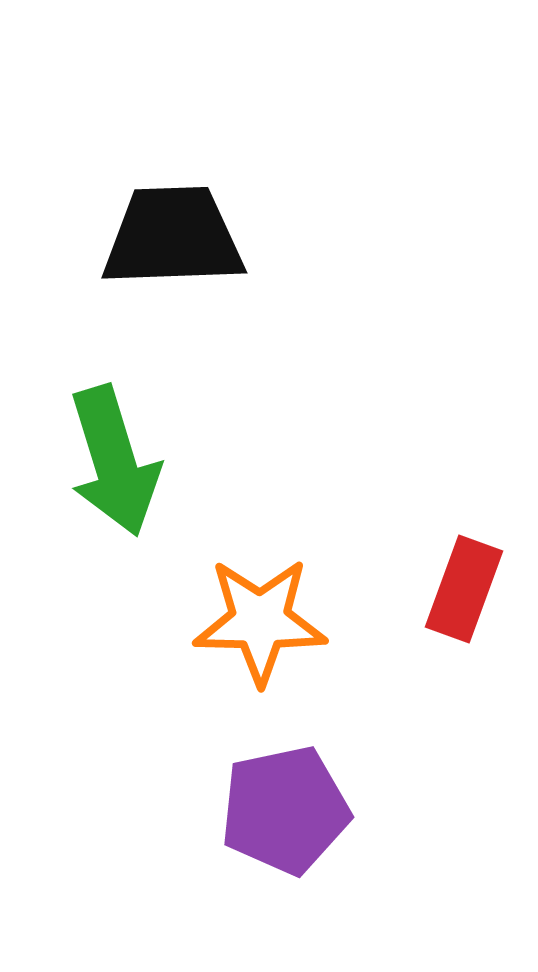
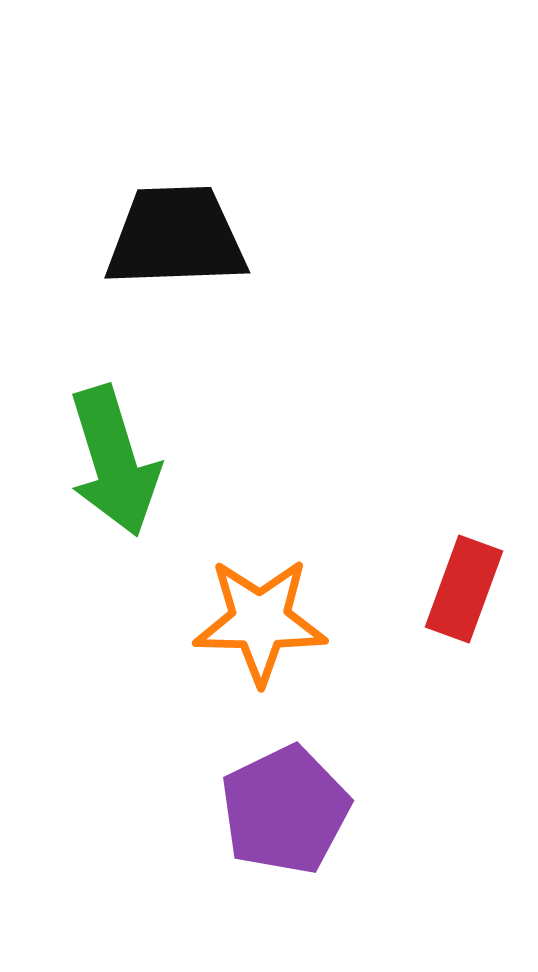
black trapezoid: moved 3 px right
purple pentagon: rotated 14 degrees counterclockwise
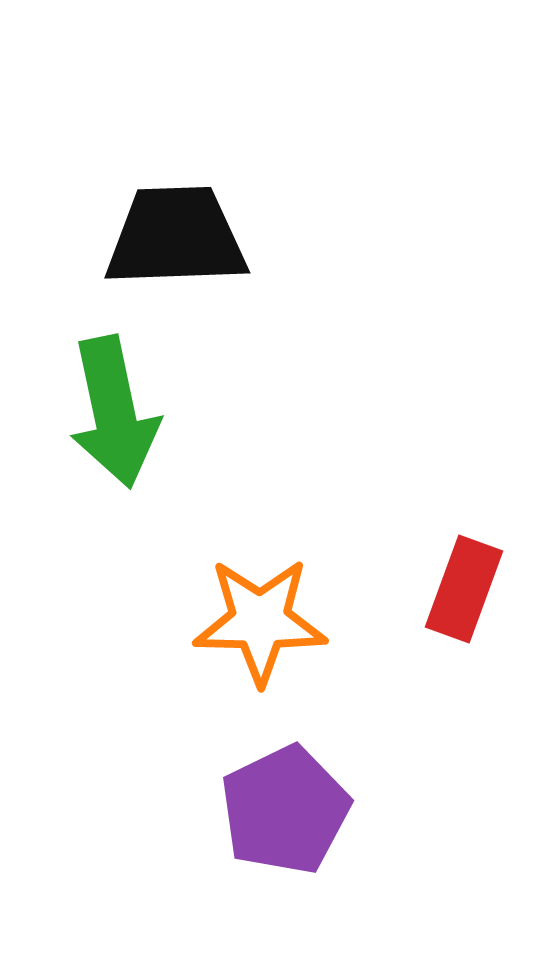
green arrow: moved 49 px up; rotated 5 degrees clockwise
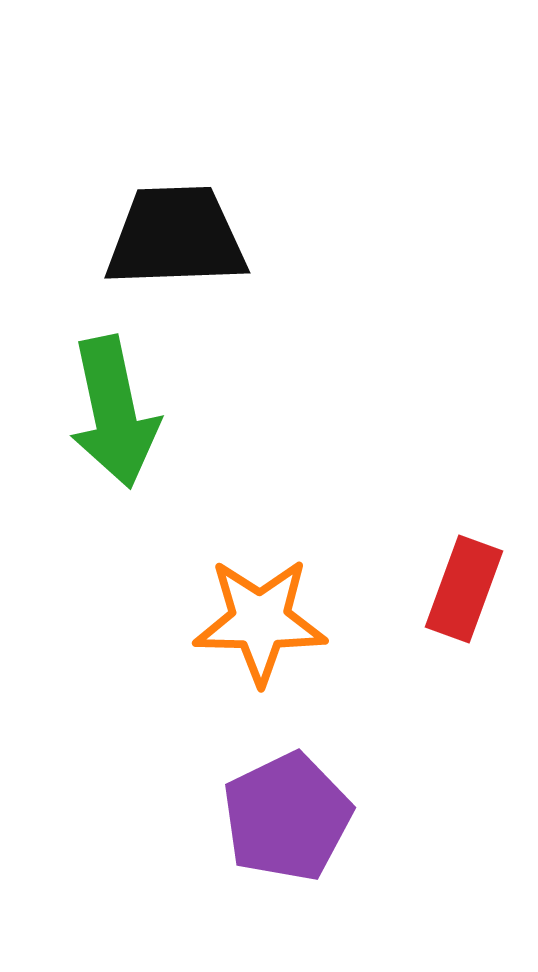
purple pentagon: moved 2 px right, 7 px down
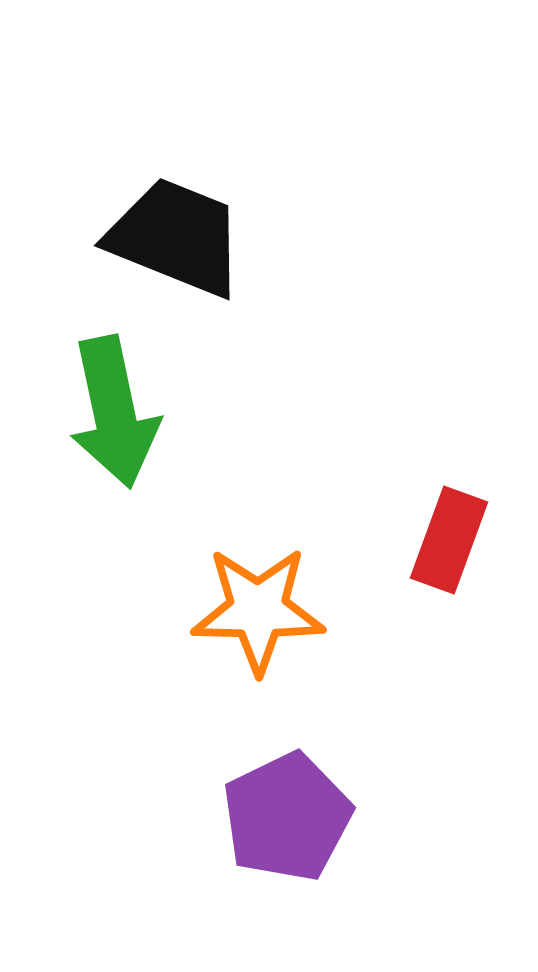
black trapezoid: rotated 24 degrees clockwise
red rectangle: moved 15 px left, 49 px up
orange star: moved 2 px left, 11 px up
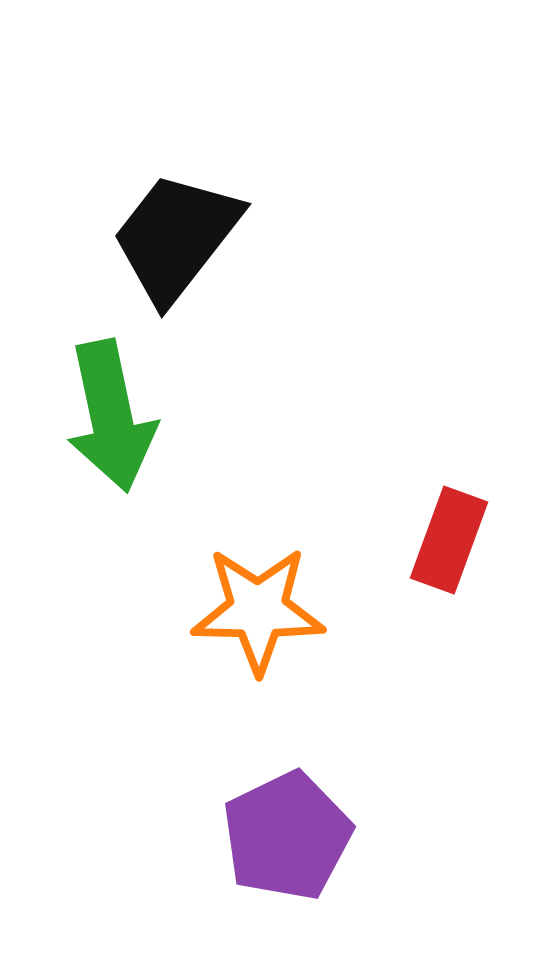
black trapezoid: rotated 74 degrees counterclockwise
green arrow: moved 3 px left, 4 px down
purple pentagon: moved 19 px down
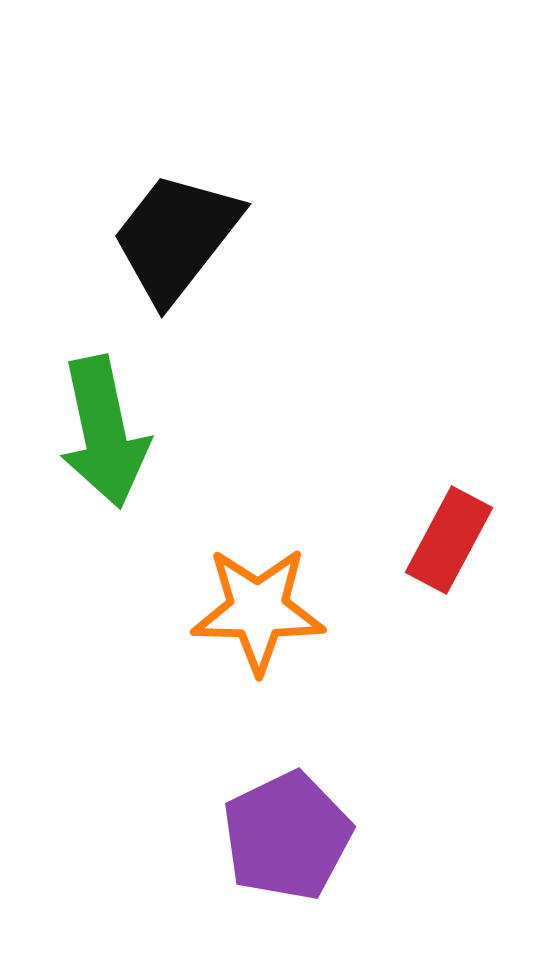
green arrow: moved 7 px left, 16 px down
red rectangle: rotated 8 degrees clockwise
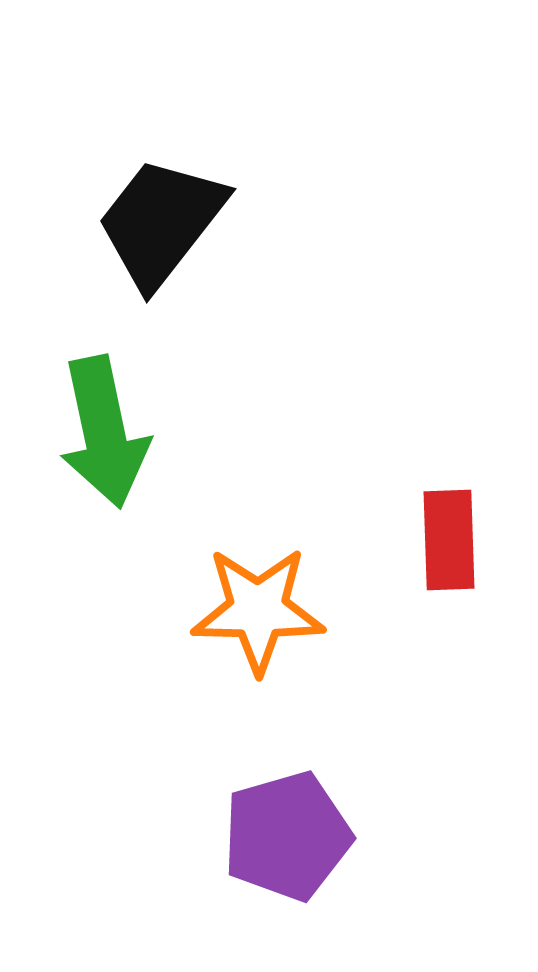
black trapezoid: moved 15 px left, 15 px up
red rectangle: rotated 30 degrees counterclockwise
purple pentagon: rotated 10 degrees clockwise
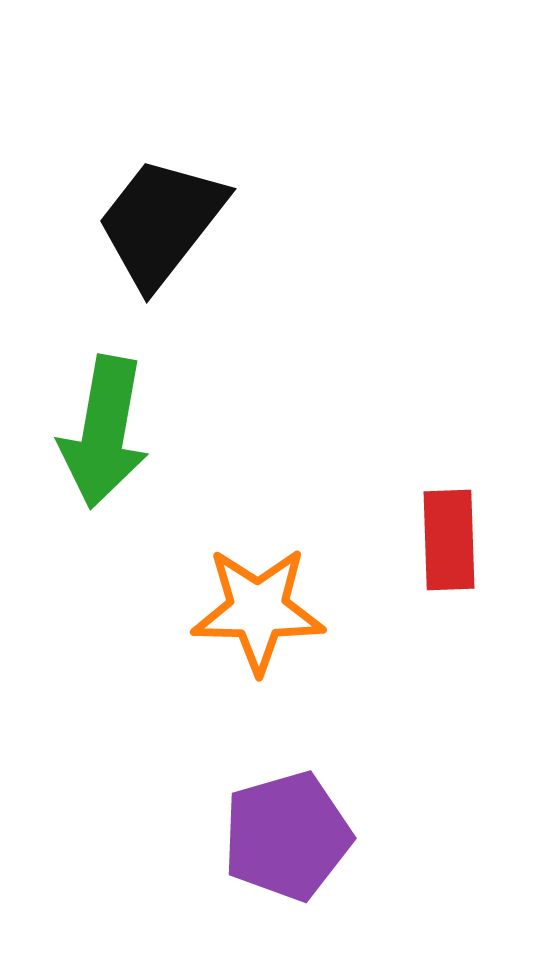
green arrow: rotated 22 degrees clockwise
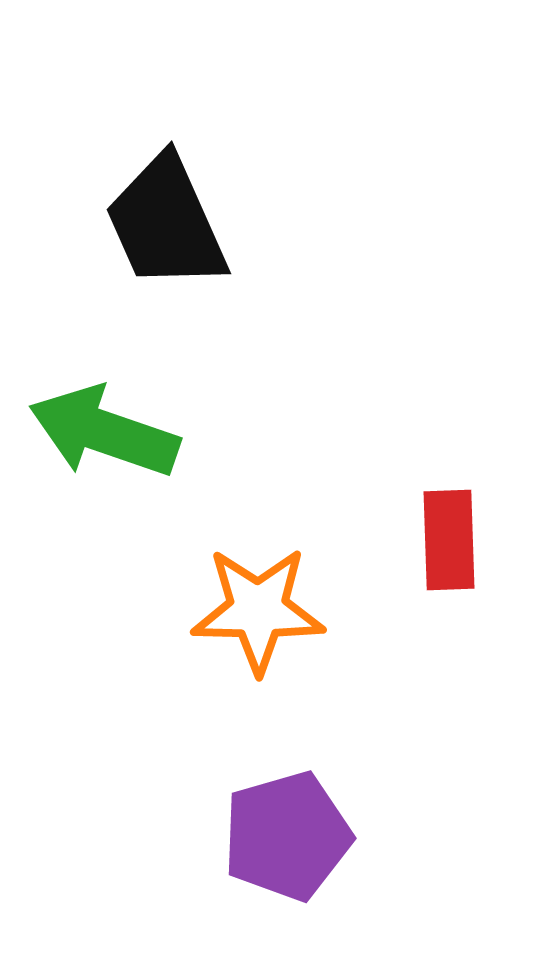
black trapezoid: moved 5 px right, 1 px down; rotated 62 degrees counterclockwise
green arrow: rotated 99 degrees clockwise
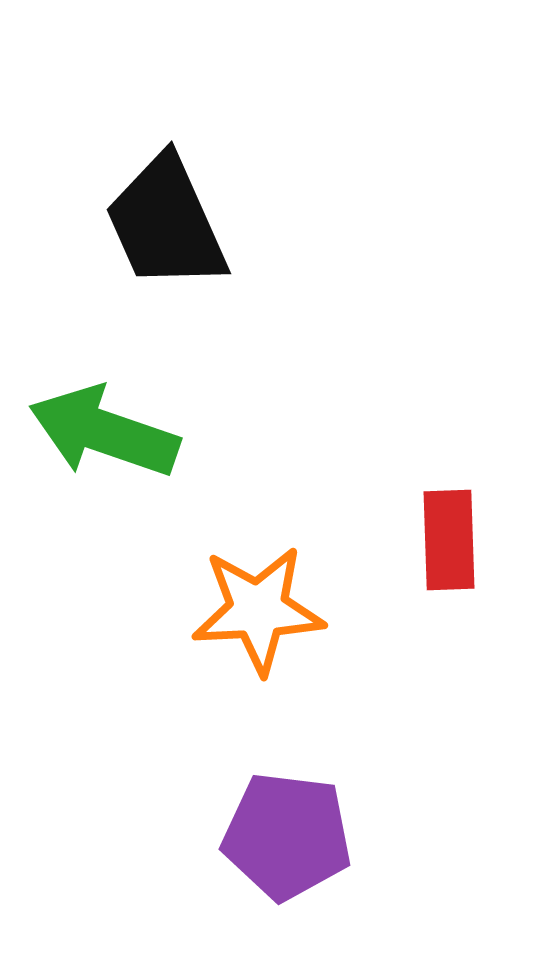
orange star: rotated 4 degrees counterclockwise
purple pentagon: rotated 23 degrees clockwise
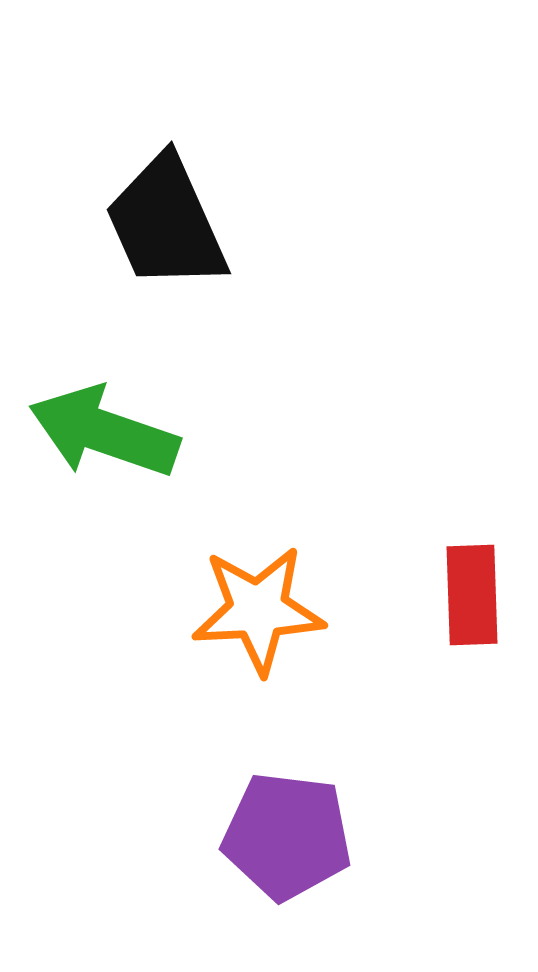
red rectangle: moved 23 px right, 55 px down
